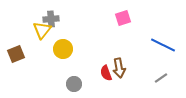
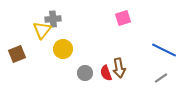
gray cross: moved 2 px right
blue line: moved 1 px right, 5 px down
brown square: moved 1 px right
gray circle: moved 11 px right, 11 px up
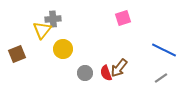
brown arrow: rotated 48 degrees clockwise
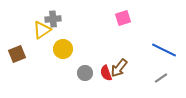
yellow triangle: rotated 18 degrees clockwise
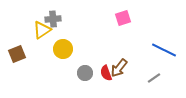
gray line: moved 7 px left
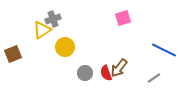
gray cross: rotated 14 degrees counterclockwise
yellow circle: moved 2 px right, 2 px up
brown square: moved 4 px left
